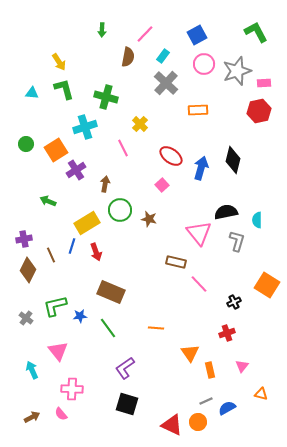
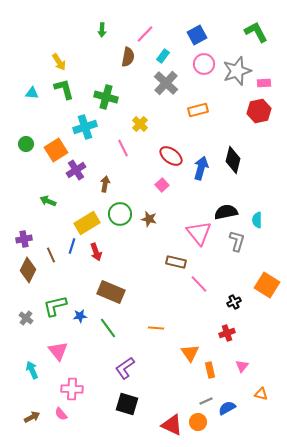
orange rectangle at (198, 110): rotated 12 degrees counterclockwise
green circle at (120, 210): moved 4 px down
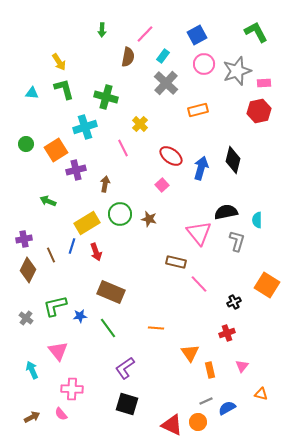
purple cross at (76, 170): rotated 18 degrees clockwise
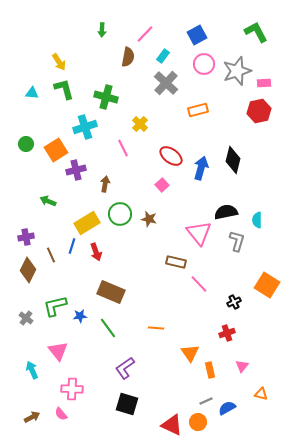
purple cross at (24, 239): moved 2 px right, 2 px up
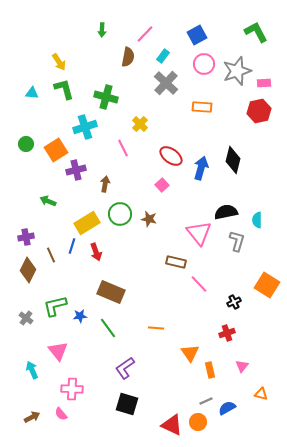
orange rectangle at (198, 110): moved 4 px right, 3 px up; rotated 18 degrees clockwise
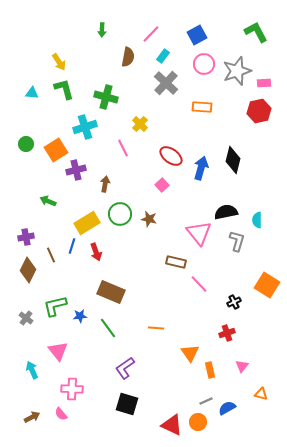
pink line at (145, 34): moved 6 px right
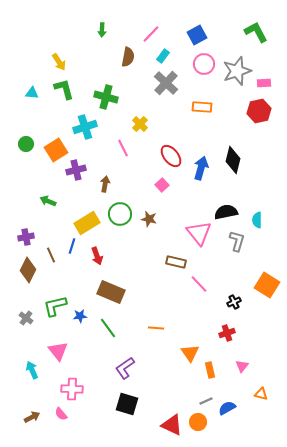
red ellipse at (171, 156): rotated 15 degrees clockwise
red arrow at (96, 252): moved 1 px right, 4 px down
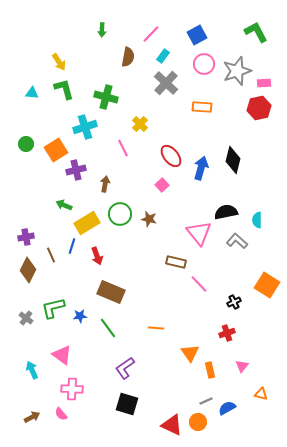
red hexagon at (259, 111): moved 3 px up
green arrow at (48, 201): moved 16 px right, 4 px down
gray L-shape at (237, 241): rotated 65 degrees counterclockwise
green L-shape at (55, 306): moved 2 px left, 2 px down
pink triangle at (58, 351): moved 4 px right, 4 px down; rotated 15 degrees counterclockwise
